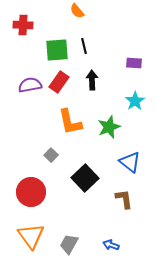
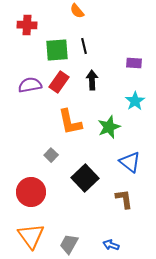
red cross: moved 4 px right
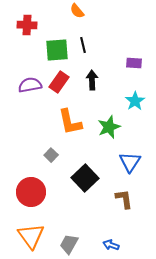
black line: moved 1 px left, 1 px up
blue triangle: rotated 25 degrees clockwise
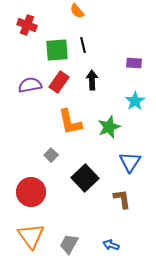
red cross: rotated 18 degrees clockwise
brown L-shape: moved 2 px left
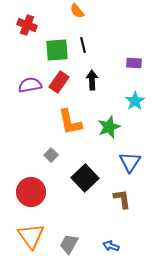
blue arrow: moved 1 px down
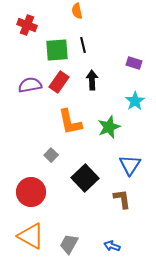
orange semicircle: rotated 28 degrees clockwise
purple rectangle: rotated 14 degrees clockwise
blue triangle: moved 3 px down
orange triangle: rotated 24 degrees counterclockwise
blue arrow: moved 1 px right
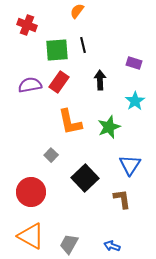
orange semicircle: rotated 49 degrees clockwise
black arrow: moved 8 px right
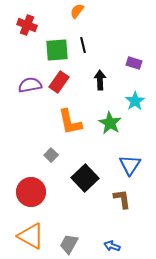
green star: moved 1 px right, 4 px up; rotated 20 degrees counterclockwise
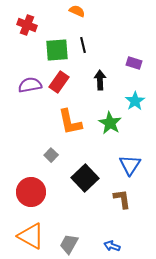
orange semicircle: rotated 77 degrees clockwise
